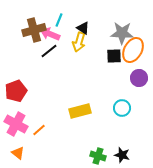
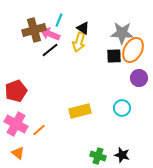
black line: moved 1 px right, 1 px up
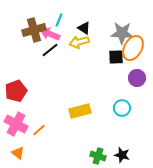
black triangle: moved 1 px right
yellow arrow: rotated 60 degrees clockwise
orange ellipse: moved 2 px up
black square: moved 2 px right, 1 px down
purple circle: moved 2 px left
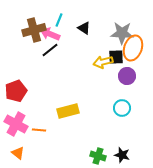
yellow arrow: moved 24 px right, 20 px down
orange ellipse: rotated 10 degrees counterclockwise
purple circle: moved 10 px left, 2 px up
yellow rectangle: moved 12 px left
orange line: rotated 48 degrees clockwise
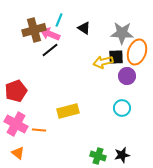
orange ellipse: moved 4 px right, 4 px down
black star: rotated 28 degrees counterclockwise
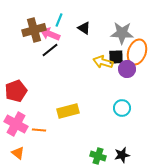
yellow arrow: rotated 30 degrees clockwise
purple circle: moved 7 px up
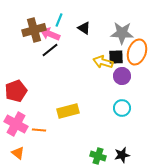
purple circle: moved 5 px left, 7 px down
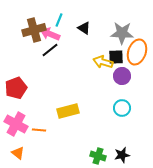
red pentagon: moved 3 px up
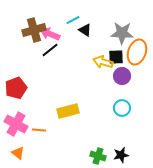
cyan line: moved 14 px right; rotated 40 degrees clockwise
black triangle: moved 1 px right, 2 px down
black star: moved 1 px left
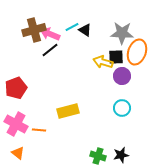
cyan line: moved 1 px left, 7 px down
